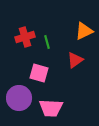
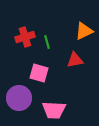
red triangle: rotated 24 degrees clockwise
pink trapezoid: moved 3 px right, 2 px down
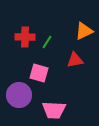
red cross: rotated 18 degrees clockwise
green line: rotated 48 degrees clockwise
purple circle: moved 3 px up
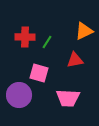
pink trapezoid: moved 14 px right, 12 px up
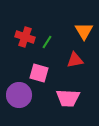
orange triangle: rotated 36 degrees counterclockwise
red cross: rotated 18 degrees clockwise
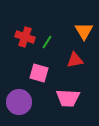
purple circle: moved 7 px down
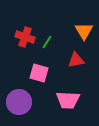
red triangle: moved 1 px right
pink trapezoid: moved 2 px down
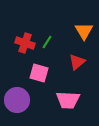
red cross: moved 6 px down
red triangle: moved 1 px right, 2 px down; rotated 30 degrees counterclockwise
purple circle: moved 2 px left, 2 px up
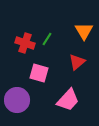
green line: moved 3 px up
pink trapezoid: rotated 50 degrees counterclockwise
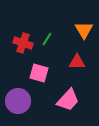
orange triangle: moved 1 px up
red cross: moved 2 px left
red triangle: rotated 42 degrees clockwise
purple circle: moved 1 px right, 1 px down
